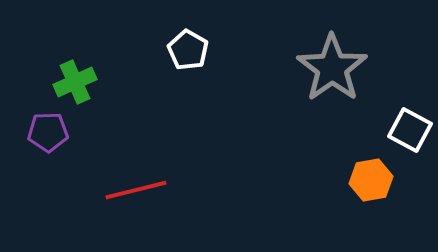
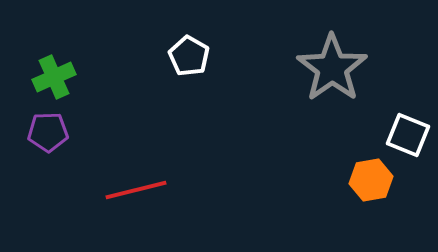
white pentagon: moved 1 px right, 6 px down
green cross: moved 21 px left, 5 px up
white square: moved 2 px left, 5 px down; rotated 6 degrees counterclockwise
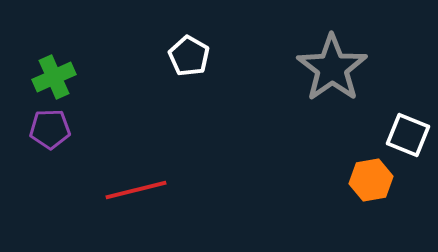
purple pentagon: moved 2 px right, 3 px up
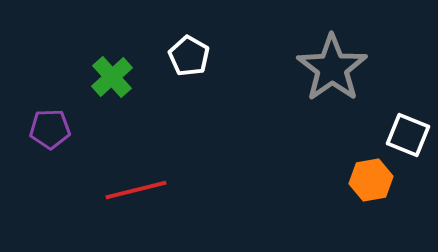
green cross: moved 58 px right; rotated 18 degrees counterclockwise
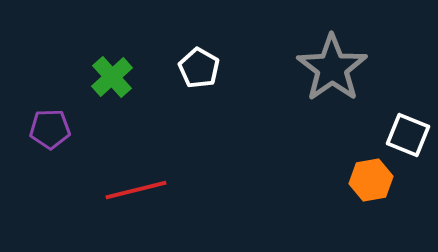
white pentagon: moved 10 px right, 12 px down
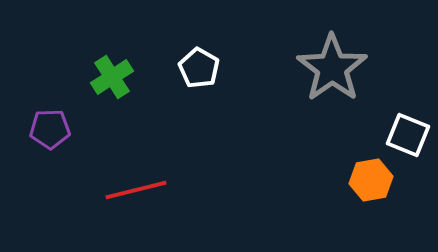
green cross: rotated 9 degrees clockwise
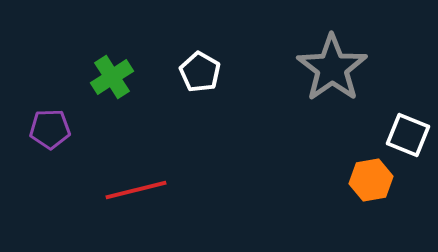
white pentagon: moved 1 px right, 4 px down
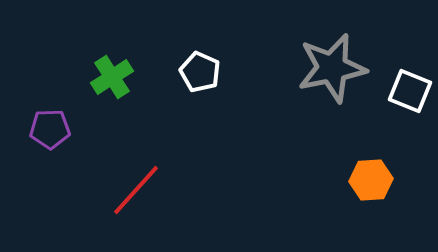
gray star: rotated 24 degrees clockwise
white pentagon: rotated 6 degrees counterclockwise
white square: moved 2 px right, 44 px up
orange hexagon: rotated 6 degrees clockwise
red line: rotated 34 degrees counterclockwise
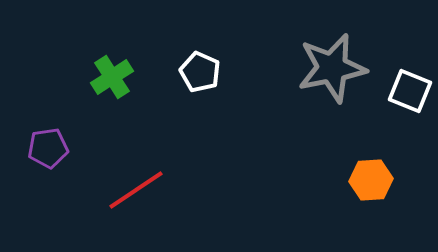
purple pentagon: moved 2 px left, 19 px down; rotated 6 degrees counterclockwise
red line: rotated 14 degrees clockwise
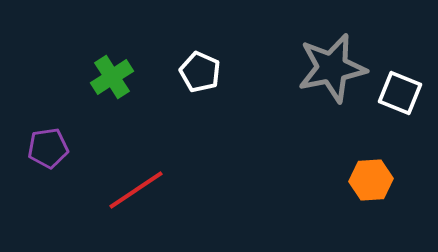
white square: moved 10 px left, 2 px down
